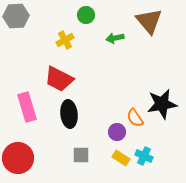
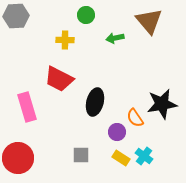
yellow cross: rotated 30 degrees clockwise
black ellipse: moved 26 px right, 12 px up; rotated 20 degrees clockwise
cyan cross: rotated 12 degrees clockwise
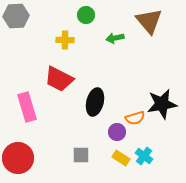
orange semicircle: rotated 72 degrees counterclockwise
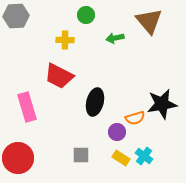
red trapezoid: moved 3 px up
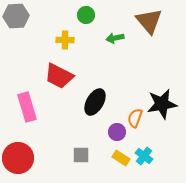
black ellipse: rotated 16 degrees clockwise
orange semicircle: rotated 126 degrees clockwise
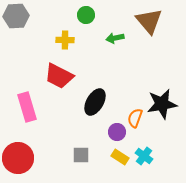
yellow rectangle: moved 1 px left, 1 px up
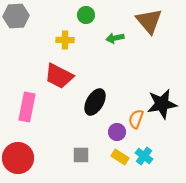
pink rectangle: rotated 28 degrees clockwise
orange semicircle: moved 1 px right, 1 px down
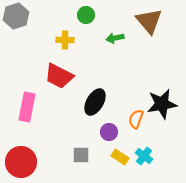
gray hexagon: rotated 15 degrees counterclockwise
purple circle: moved 8 px left
red circle: moved 3 px right, 4 px down
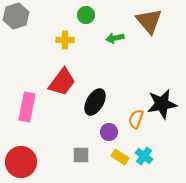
red trapezoid: moved 3 px right, 6 px down; rotated 80 degrees counterclockwise
